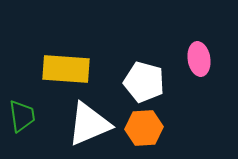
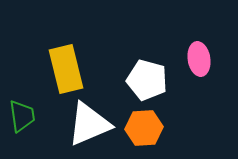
yellow rectangle: rotated 72 degrees clockwise
white pentagon: moved 3 px right, 2 px up
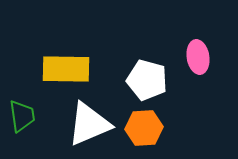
pink ellipse: moved 1 px left, 2 px up
yellow rectangle: rotated 75 degrees counterclockwise
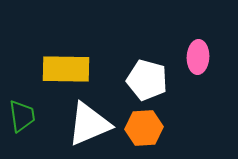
pink ellipse: rotated 12 degrees clockwise
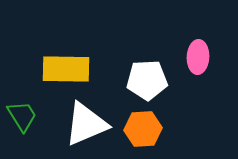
white pentagon: rotated 18 degrees counterclockwise
green trapezoid: rotated 24 degrees counterclockwise
white triangle: moved 3 px left
orange hexagon: moved 1 px left, 1 px down
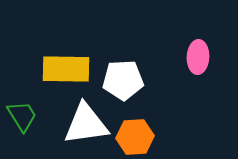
white pentagon: moved 24 px left
white triangle: rotated 15 degrees clockwise
orange hexagon: moved 8 px left, 8 px down
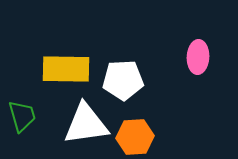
green trapezoid: rotated 16 degrees clockwise
